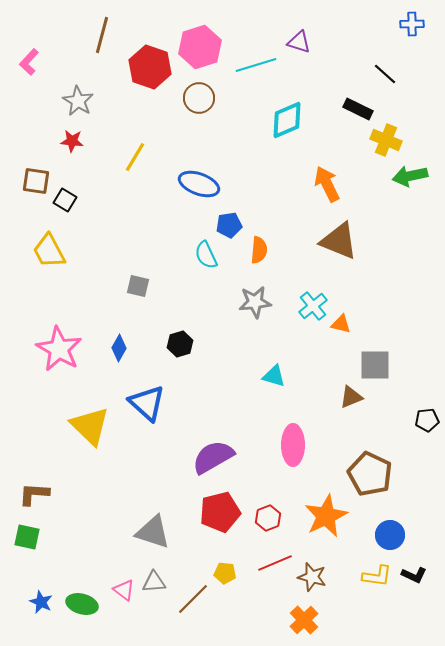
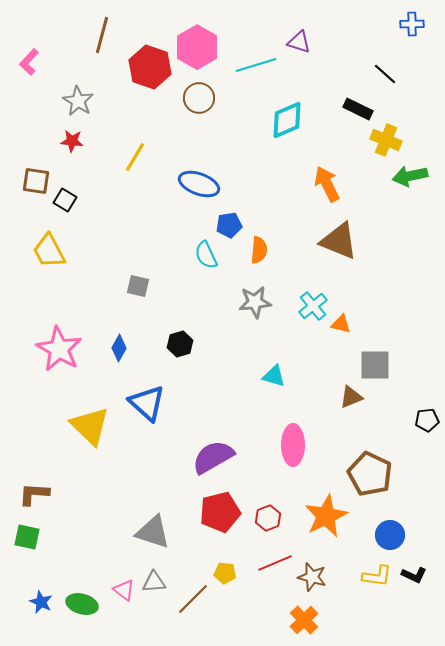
pink hexagon at (200, 47): moved 3 px left; rotated 12 degrees counterclockwise
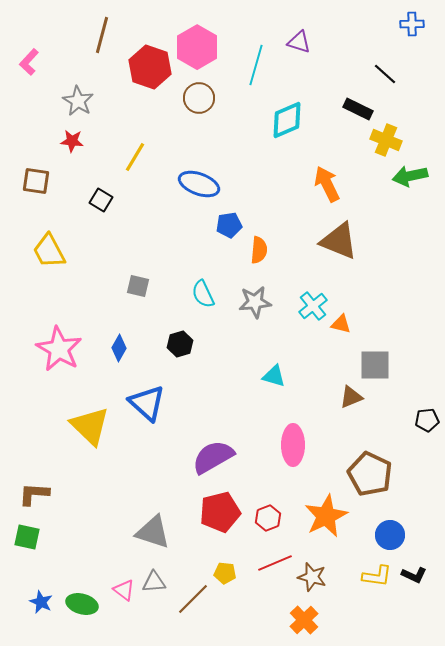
cyan line at (256, 65): rotated 57 degrees counterclockwise
black square at (65, 200): moved 36 px right
cyan semicircle at (206, 255): moved 3 px left, 39 px down
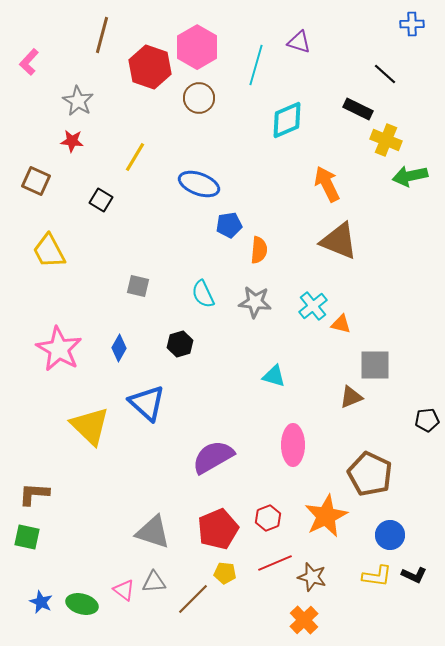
brown square at (36, 181): rotated 16 degrees clockwise
gray star at (255, 302): rotated 12 degrees clockwise
red pentagon at (220, 512): moved 2 px left, 17 px down; rotated 9 degrees counterclockwise
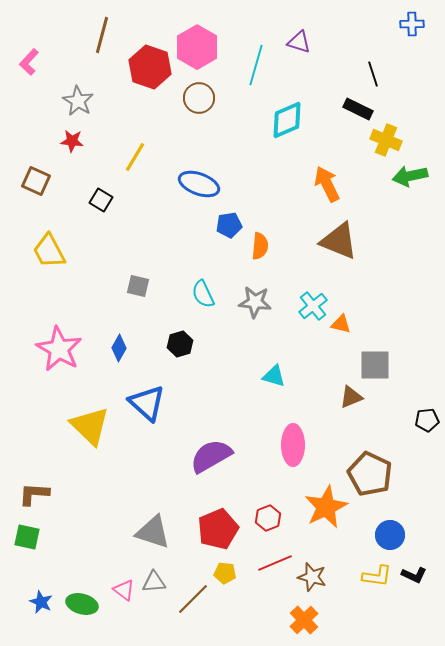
black line at (385, 74): moved 12 px left; rotated 30 degrees clockwise
orange semicircle at (259, 250): moved 1 px right, 4 px up
purple semicircle at (213, 457): moved 2 px left, 1 px up
orange star at (326, 516): moved 9 px up
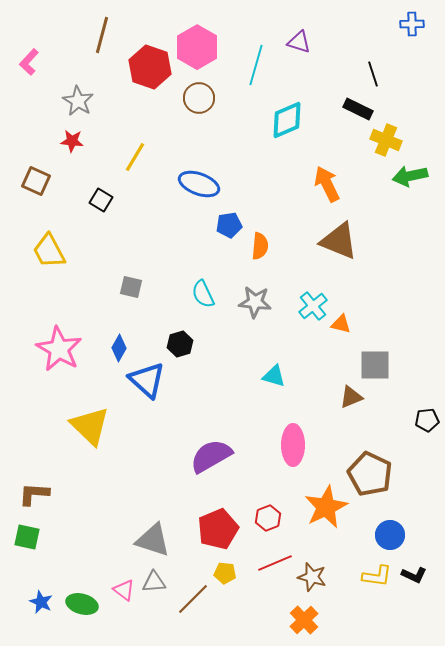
gray square at (138, 286): moved 7 px left, 1 px down
blue triangle at (147, 403): moved 23 px up
gray triangle at (153, 532): moved 8 px down
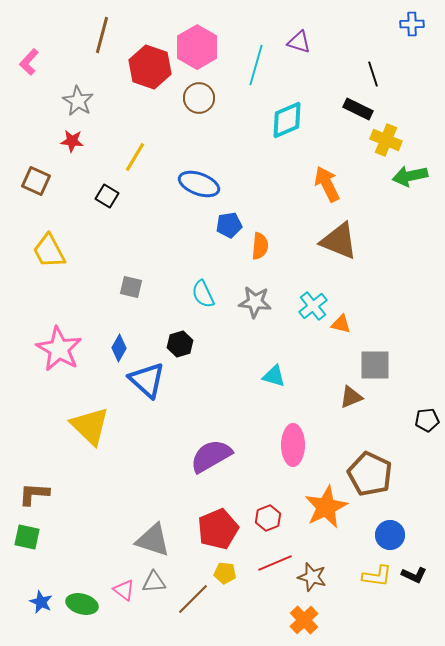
black square at (101, 200): moved 6 px right, 4 px up
